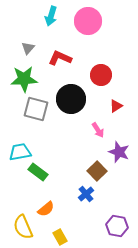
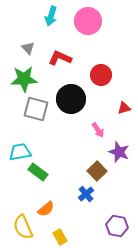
gray triangle: rotated 24 degrees counterclockwise
red triangle: moved 8 px right, 2 px down; rotated 16 degrees clockwise
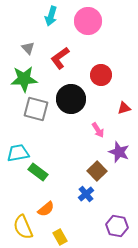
red L-shape: rotated 60 degrees counterclockwise
cyan trapezoid: moved 2 px left, 1 px down
